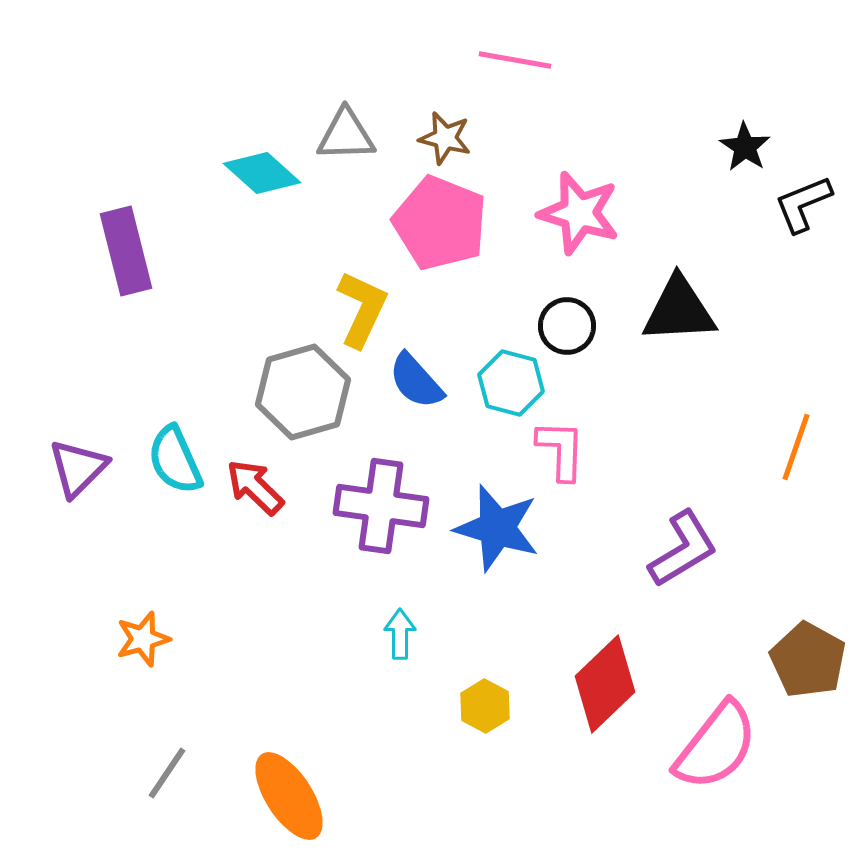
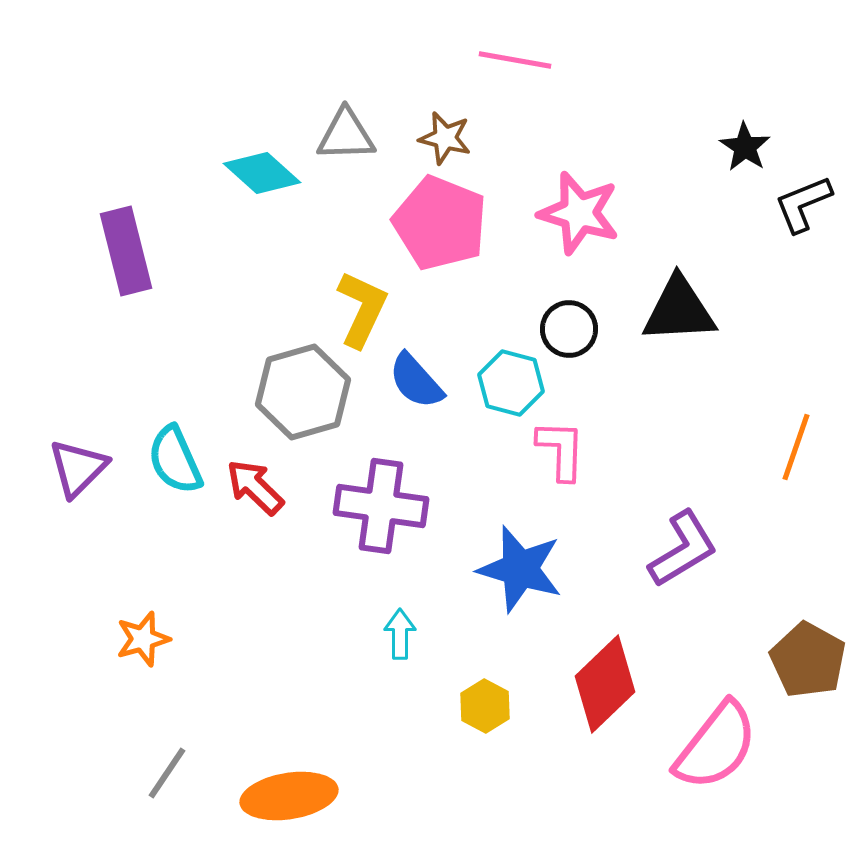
black circle: moved 2 px right, 3 px down
blue star: moved 23 px right, 41 px down
orange ellipse: rotated 66 degrees counterclockwise
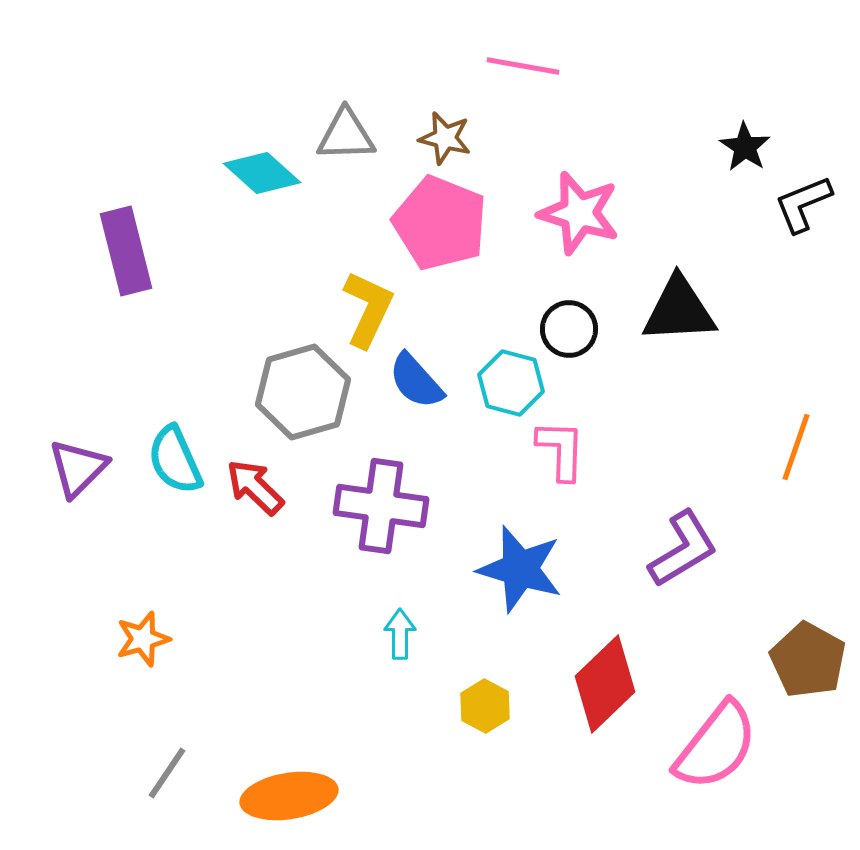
pink line: moved 8 px right, 6 px down
yellow L-shape: moved 6 px right
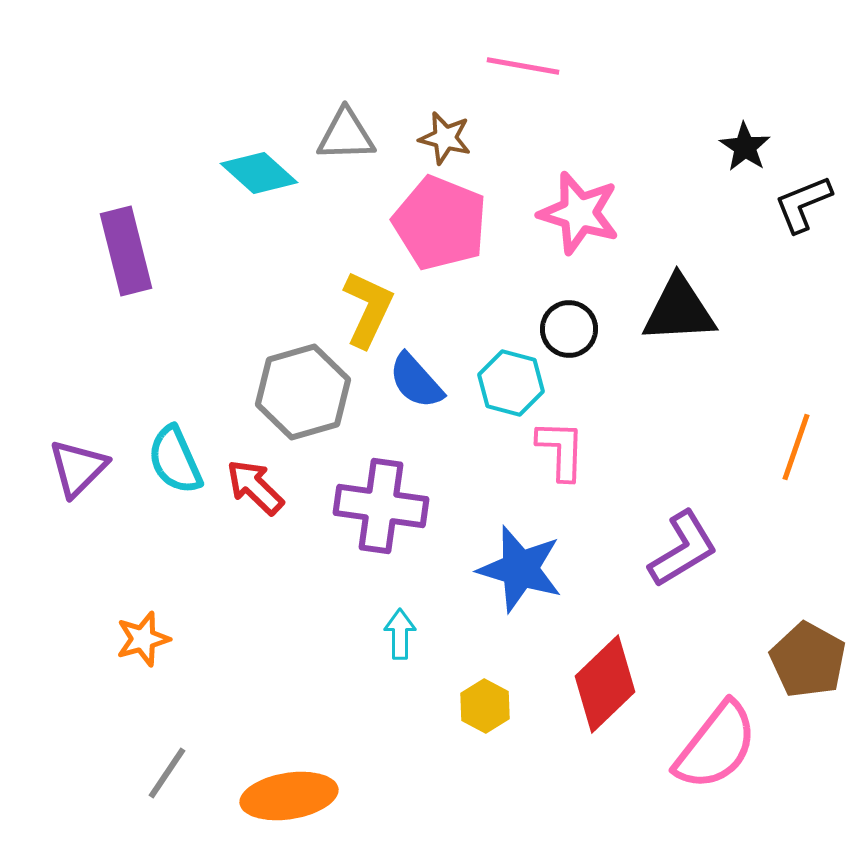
cyan diamond: moved 3 px left
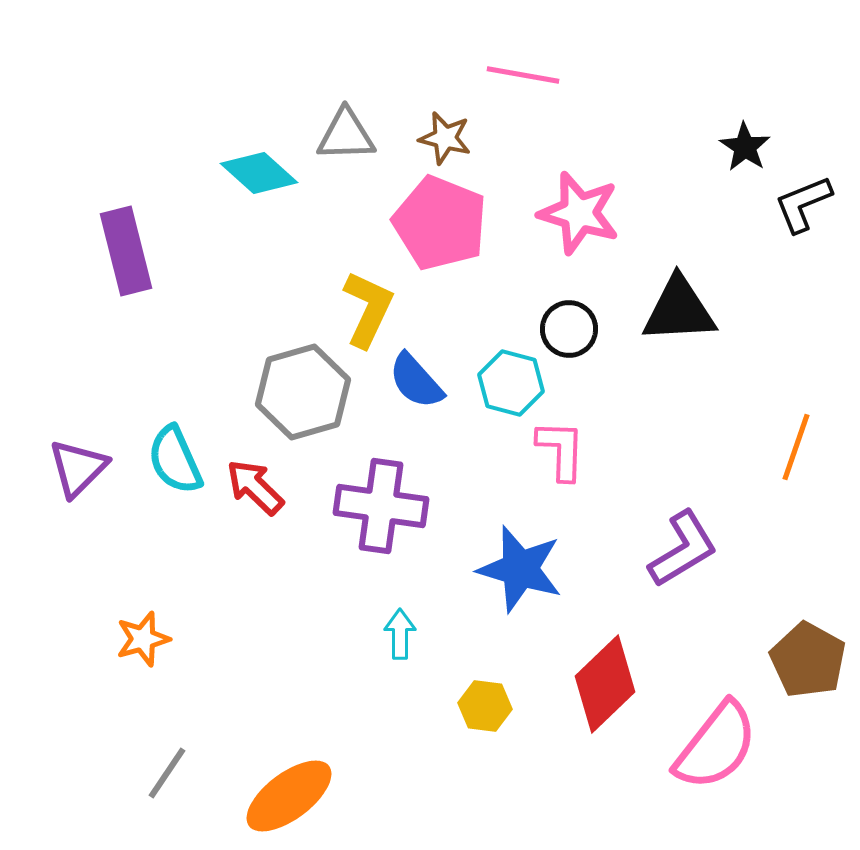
pink line: moved 9 px down
yellow hexagon: rotated 21 degrees counterclockwise
orange ellipse: rotated 28 degrees counterclockwise
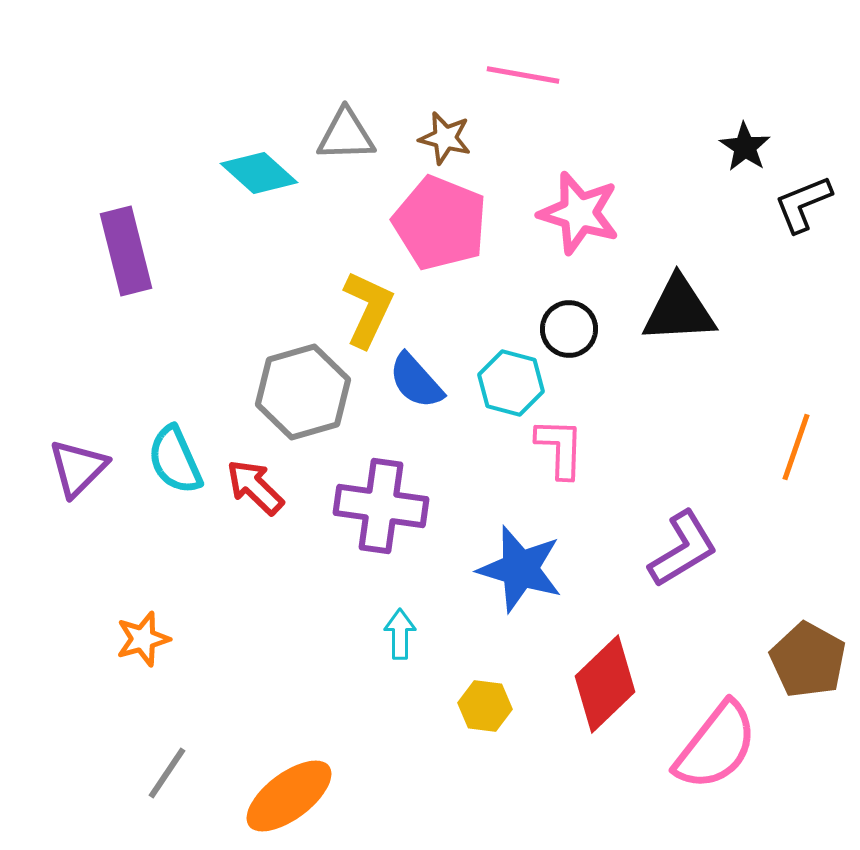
pink L-shape: moved 1 px left, 2 px up
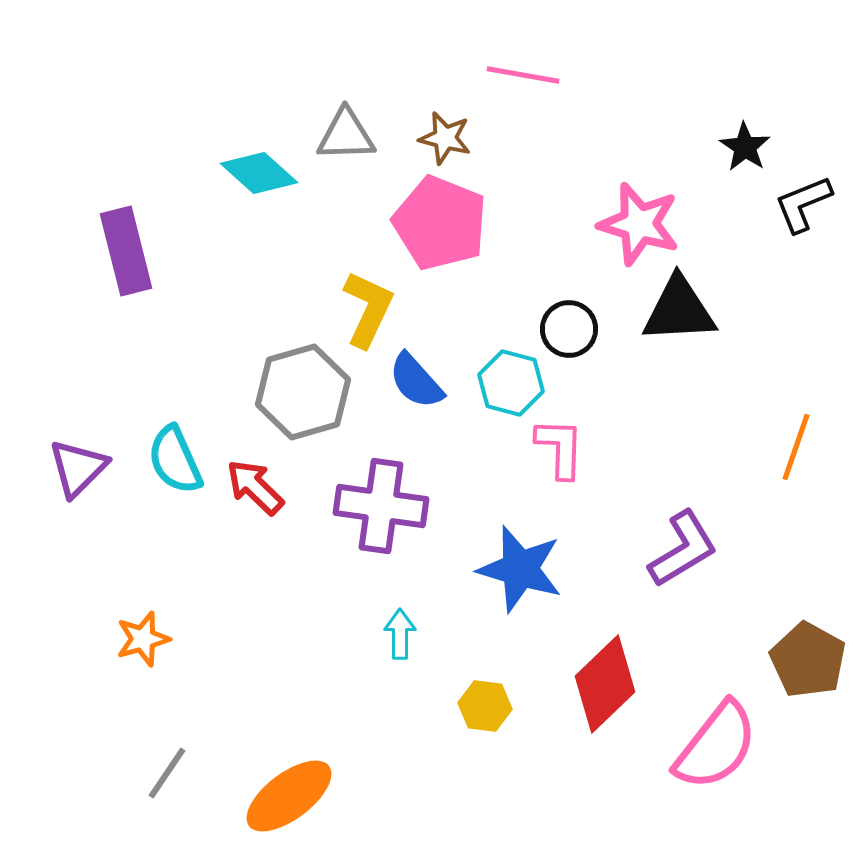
pink star: moved 60 px right, 11 px down
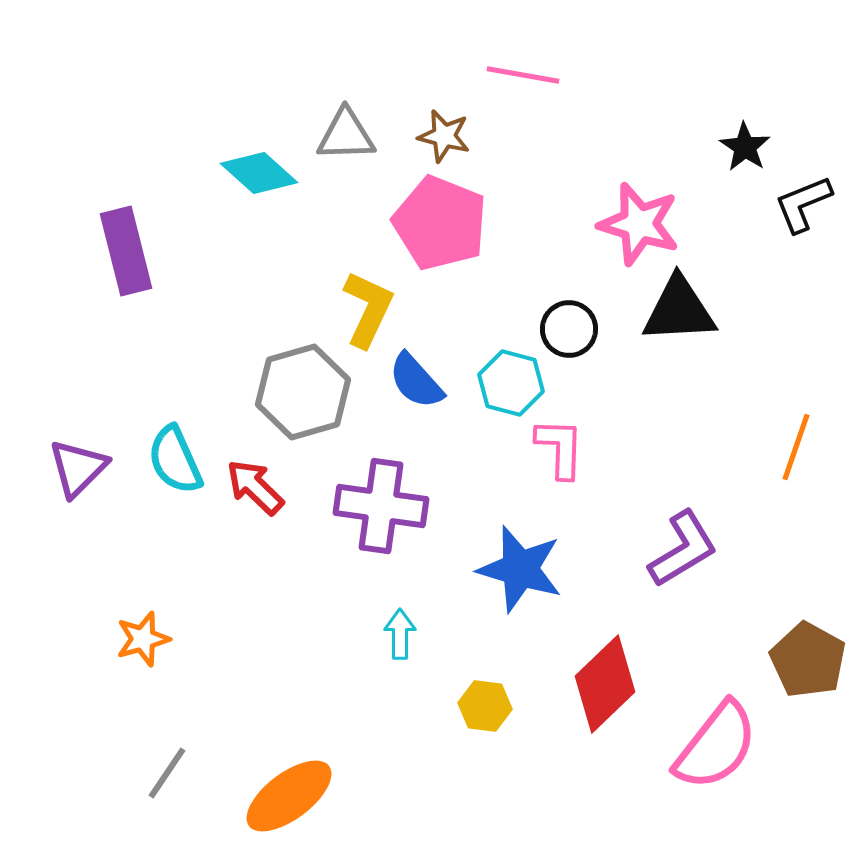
brown star: moved 1 px left, 2 px up
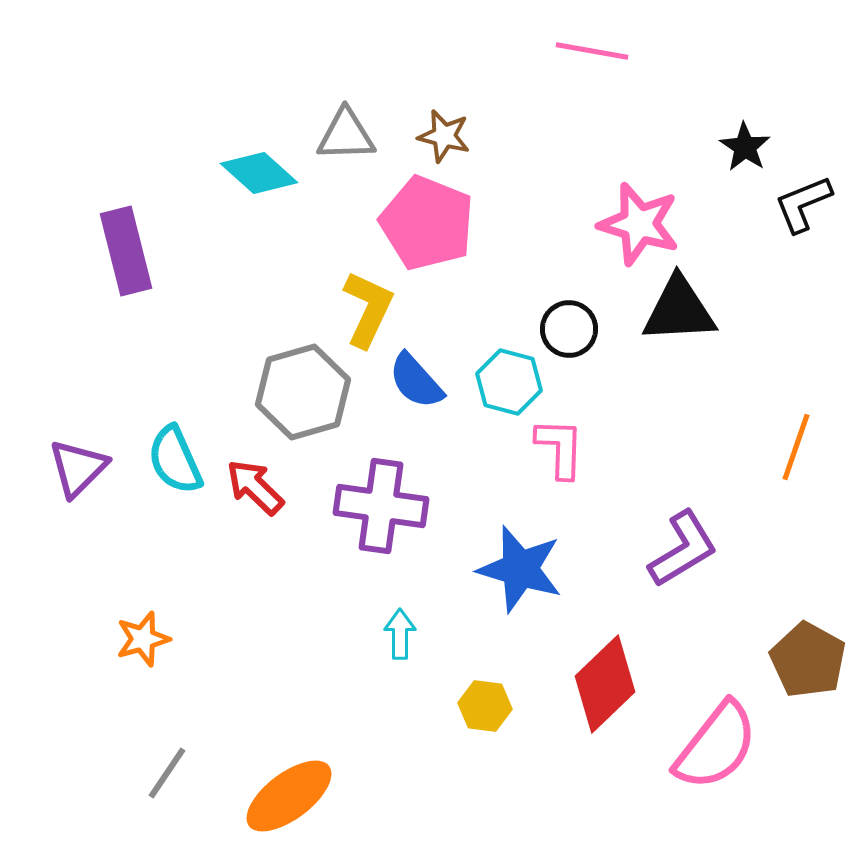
pink line: moved 69 px right, 24 px up
pink pentagon: moved 13 px left
cyan hexagon: moved 2 px left, 1 px up
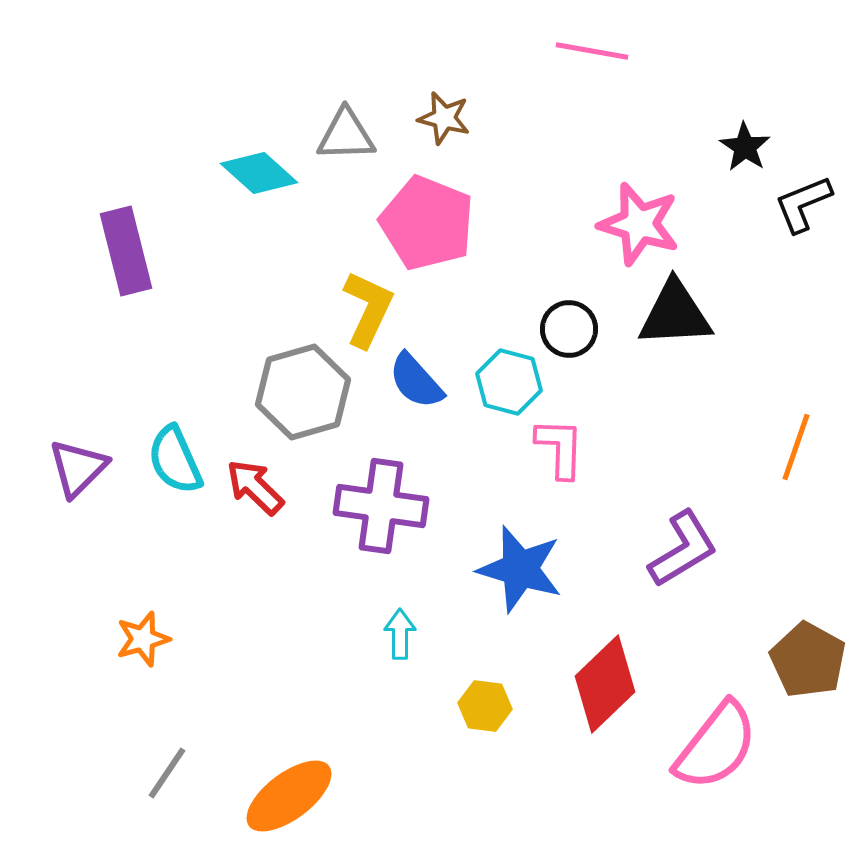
brown star: moved 18 px up
black triangle: moved 4 px left, 4 px down
